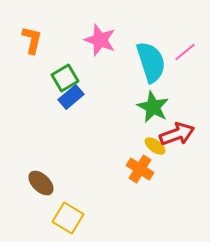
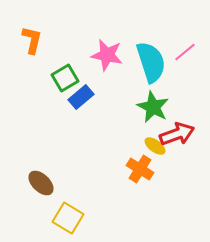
pink star: moved 7 px right, 15 px down; rotated 8 degrees counterclockwise
blue rectangle: moved 10 px right
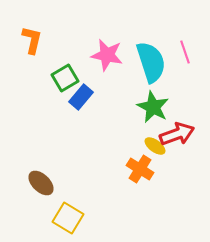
pink line: rotated 70 degrees counterclockwise
blue rectangle: rotated 10 degrees counterclockwise
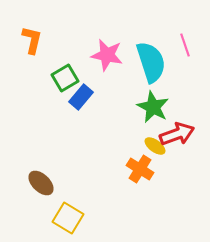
pink line: moved 7 px up
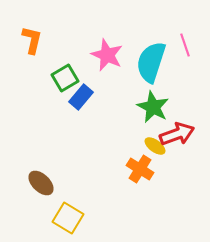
pink star: rotated 12 degrees clockwise
cyan semicircle: rotated 144 degrees counterclockwise
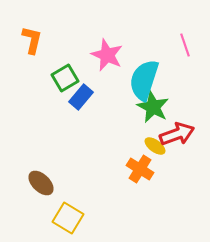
cyan semicircle: moved 7 px left, 18 px down
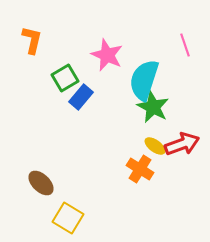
red arrow: moved 5 px right, 10 px down
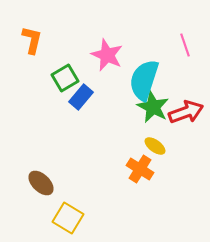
red arrow: moved 4 px right, 32 px up
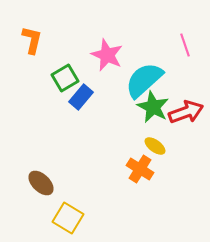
cyan semicircle: rotated 30 degrees clockwise
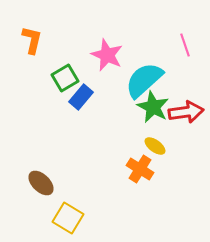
red arrow: rotated 12 degrees clockwise
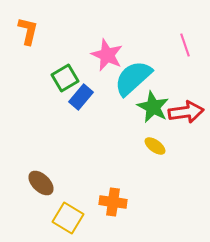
orange L-shape: moved 4 px left, 9 px up
cyan semicircle: moved 11 px left, 2 px up
orange cross: moved 27 px left, 33 px down; rotated 24 degrees counterclockwise
